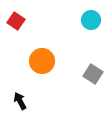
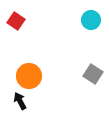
orange circle: moved 13 px left, 15 px down
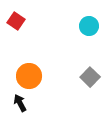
cyan circle: moved 2 px left, 6 px down
gray square: moved 3 px left, 3 px down; rotated 12 degrees clockwise
black arrow: moved 2 px down
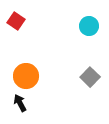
orange circle: moved 3 px left
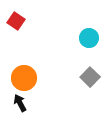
cyan circle: moved 12 px down
orange circle: moved 2 px left, 2 px down
